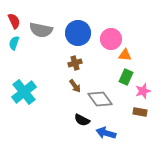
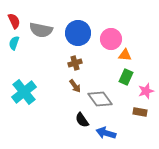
pink star: moved 3 px right
black semicircle: rotated 28 degrees clockwise
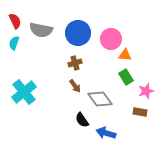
red semicircle: moved 1 px right
green rectangle: rotated 56 degrees counterclockwise
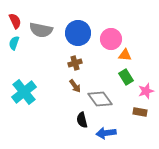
black semicircle: rotated 21 degrees clockwise
blue arrow: rotated 24 degrees counterclockwise
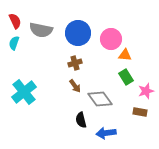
black semicircle: moved 1 px left
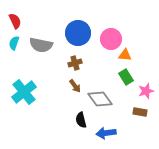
gray semicircle: moved 15 px down
